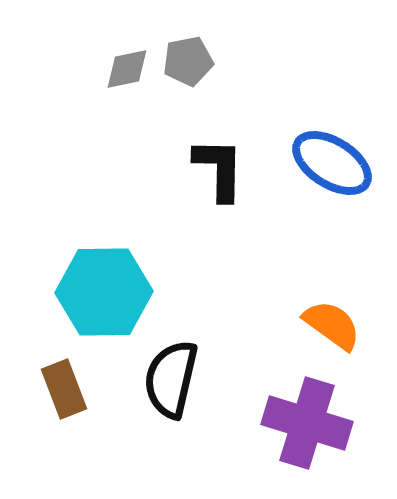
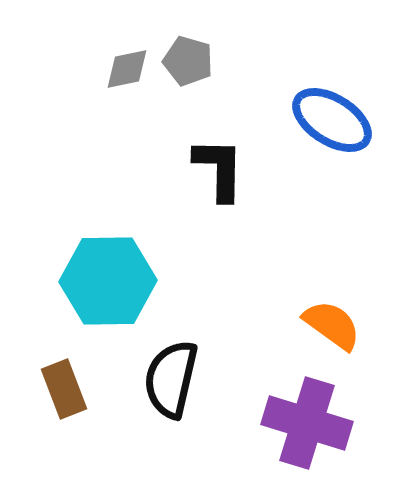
gray pentagon: rotated 27 degrees clockwise
blue ellipse: moved 43 px up
cyan hexagon: moved 4 px right, 11 px up
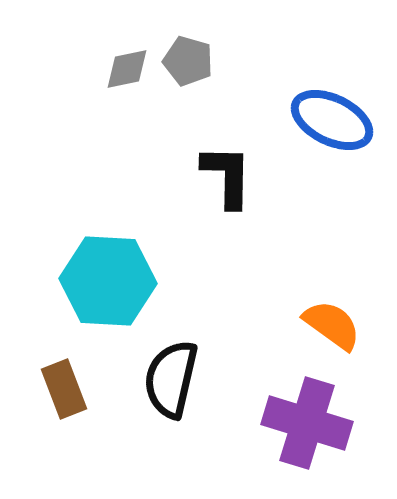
blue ellipse: rotated 6 degrees counterclockwise
black L-shape: moved 8 px right, 7 px down
cyan hexagon: rotated 4 degrees clockwise
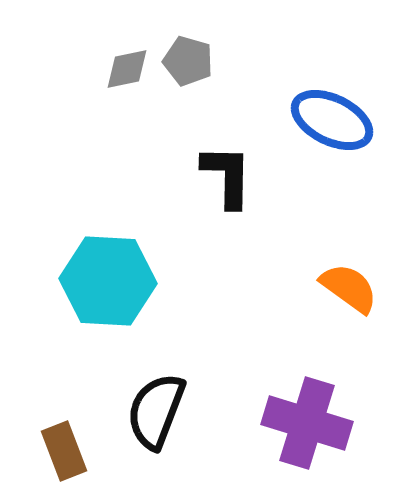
orange semicircle: moved 17 px right, 37 px up
black semicircle: moved 15 px left, 32 px down; rotated 8 degrees clockwise
brown rectangle: moved 62 px down
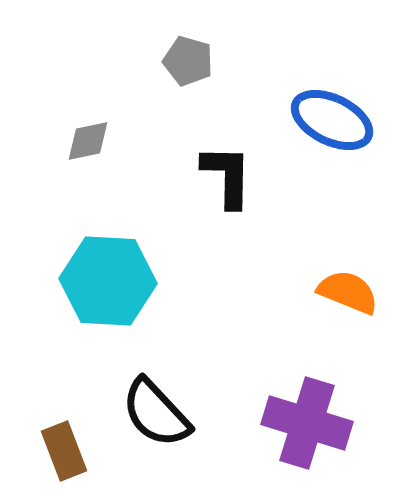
gray diamond: moved 39 px left, 72 px down
orange semicircle: moved 1 px left, 4 px down; rotated 14 degrees counterclockwise
black semicircle: moved 2 px down; rotated 64 degrees counterclockwise
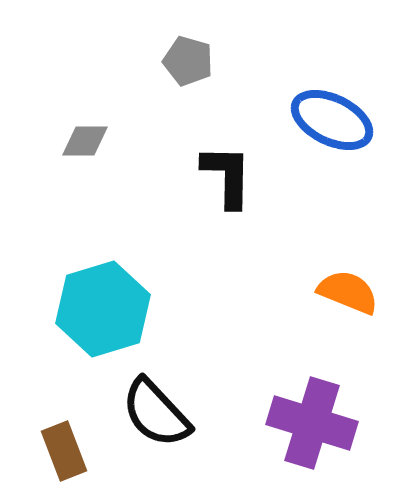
gray diamond: moved 3 px left; rotated 12 degrees clockwise
cyan hexagon: moved 5 px left, 28 px down; rotated 20 degrees counterclockwise
purple cross: moved 5 px right
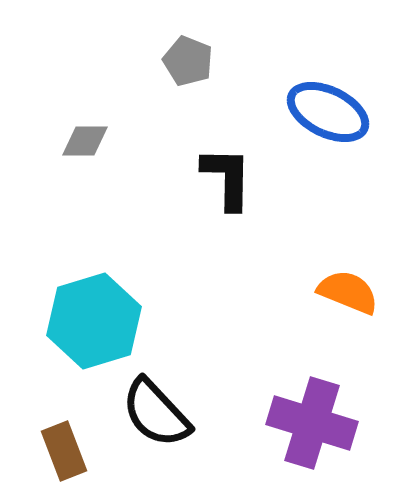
gray pentagon: rotated 6 degrees clockwise
blue ellipse: moved 4 px left, 8 px up
black L-shape: moved 2 px down
cyan hexagon: moved 9 px left, 12 px down
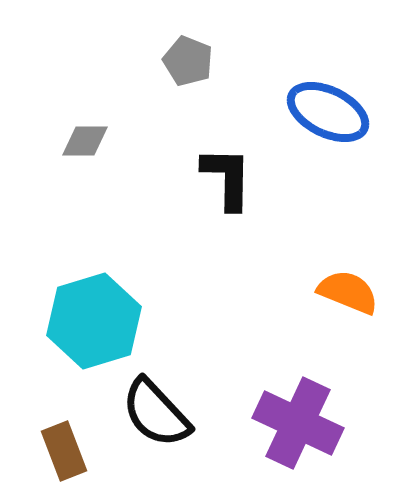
purple cross: moved 14 px left; rotated 8 degrees clockwise
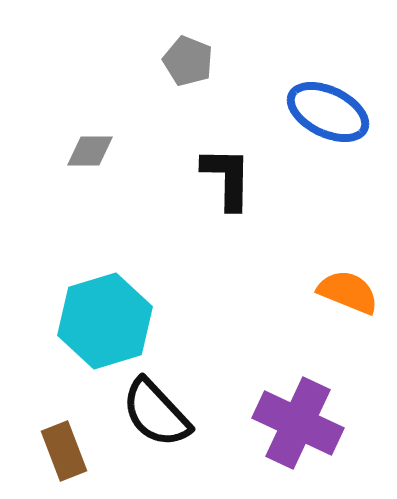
gray diamond: moved 5 px right, 10 px down
cyan hexagon: moved 11 px right
